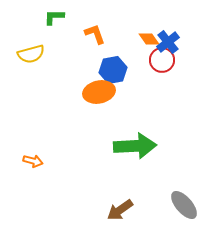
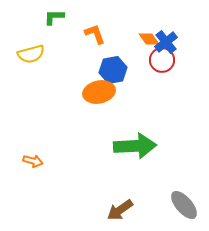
blue cross: moved 2 px left
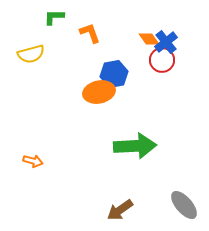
orange L-shape: moved 5 px left, 1 px up
blue hexagon: moved 1 px right, 4 px down
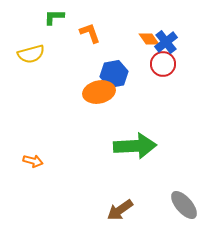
red circle: moved 1 px right, 4 px down
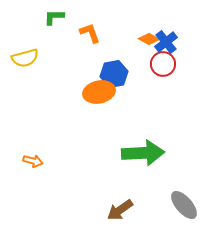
orange diamond: rotated 25 degrees counterclockwise
yellow semicircle: moved 6 px left, 4 px down
green arrow: moved 8 px right, 7 px down
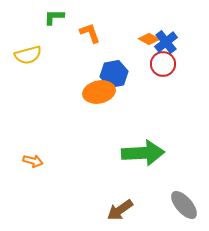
yellow semicircle: moved 3 px right, 3 px up
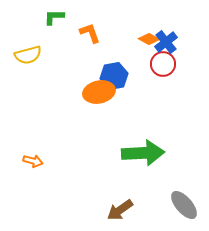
blue hexagon: moved 2 px down
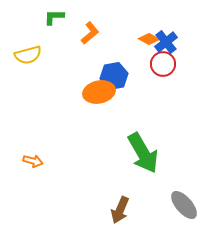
orange L-shape: rotated 70 degrees clockwise
green arrow: rotated 63 degrees clockwise
brown arrow: rotated 32 degrees counterclockwise
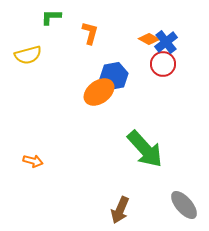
green L-shape: moved 3 px left
orange L-shape: rotated 35 degrees counterclockwise
orange ellipse: rotated 24 degrees counterclockwise
green arrow: moved 2 px right, 4 px up; rotated 12 degrees counterclockwise
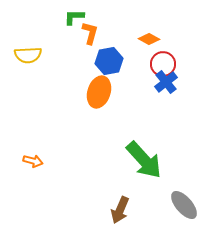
green L-shape: moved 23 px right
blue cross: moved 40 px down
yellow semicircle: rotated 12 degrees clockwise
blue hexagon: moved 5 px left, 15 px up
orange ellipse: rotated 36 degrees counterclockwise
green arrow: moved 1 px left, 11 px down
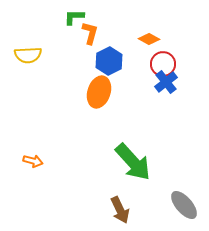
blue hexagon: rotated 16 degrees counterclockwise
green arrow: moved 11 px left, 2 px down
brown arrow: rotated 48 degrees counterclockwise
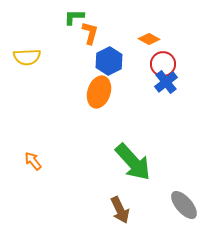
yellow semicircle: moved 1 px left, 2 px down
orange arrow: rotated 144 degrees counterclockwise
